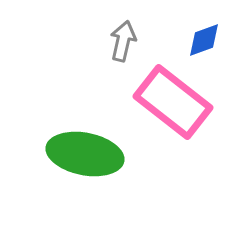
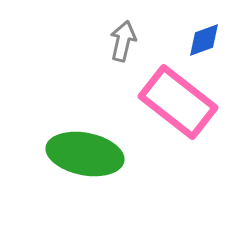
pink rectangle: moved 5 px right
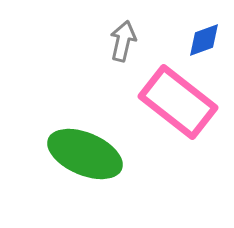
green ellipse: rotated 12 degrees clockwise
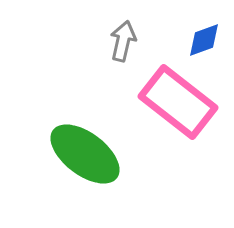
green ellipse: rotated 14 degrees clockwise
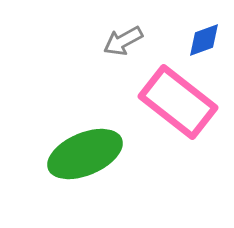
gray arrow: rotated 132 degrees counterclockwise
green ellipse: rotated 60 degrees counterclockwise
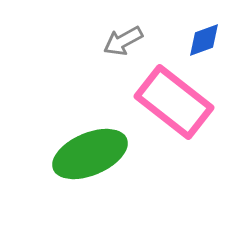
pink rectangle: moved 4 px left
green ellipse: moved 5 px right
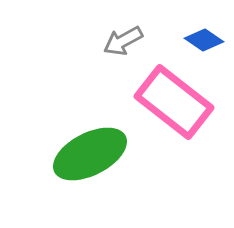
blue diamond: rotated 54 degrees clockwise
green ellipse: rotated 4 degrees counterclockwise
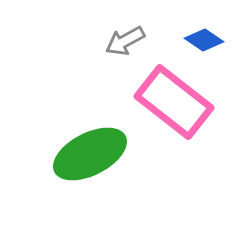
gray arrow: moved 2 px right
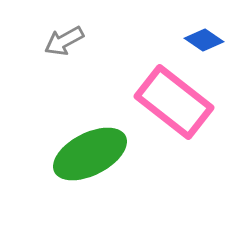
gray arrow: moved 61 px left
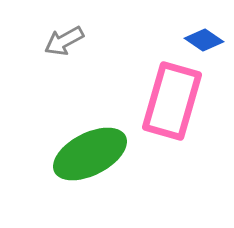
pink rectangle: moved 2 px left, 1 px up; rotated 68 degrees clockwise
